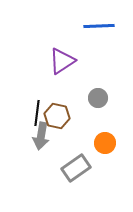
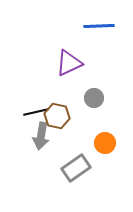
purple triangle: moved 7 px right, 2 px down; rotated 8 degrees clockwise
gray circle: moved 4 px left
black line: moved 1 px left, 1 px up; rotated 70 degrees clockwise
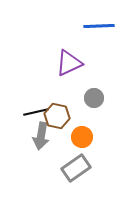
orange circle: moved 23 px left, 6 px up
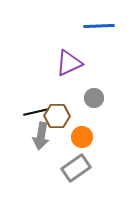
brown hexagon: rotated 10 degrees counterclockwise
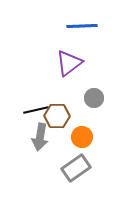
blue line: moved 17 px left
purple triangle: rotated 12 degrees counterclockwise
black line: moved 2 px up
gray arrow: moved 1 px left, 1 px down
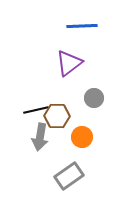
gray rectangle: moved 7 px left, 8 px down
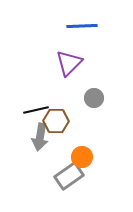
purple triangle: rotated 8 degrees counterclockwise
brown hexagon: moved 1 px left, 5 px down
orange circle: moved 20 px down
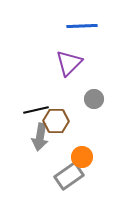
gray circle: moved 1 px down
